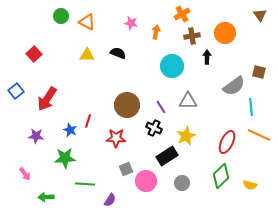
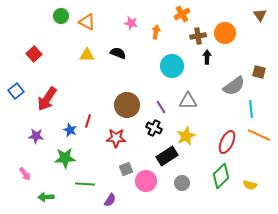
brown cross: moved 6 px right
cyan line: moved 2 px down
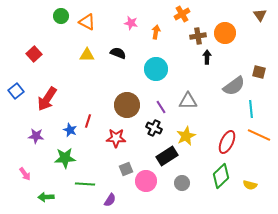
cyan circle: moved 16 px left, 3 px down
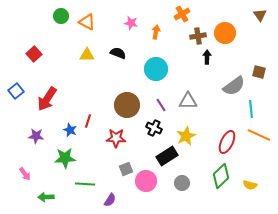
purple line: moved 2 px up
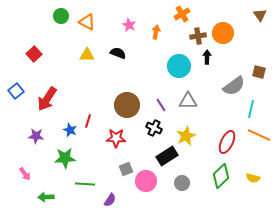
pink star: moved 2 px left, 2 px down; rotated 16 degrees clockwise
orange circle: moved 2 px left
cyan circle: moved 23 px right, 3 px up
cyan line: rotated 18 degrees clockwise
yellow semicircle: moved 3 px right, 7 px up
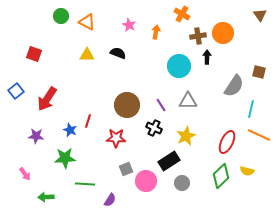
orange cross: rotated 28 degrees counterclockwise
red square: rotated 28 degrees counterclockwise
gray semicircle: rotated 20 degrees counterclockwise
black rectangle: moved 2 px right, 5 px down
yellow semicircle: moved 6 px left, 7 px up
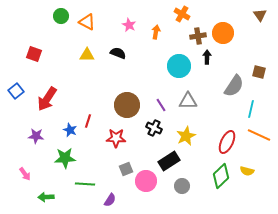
gray circle: moved 3 px down
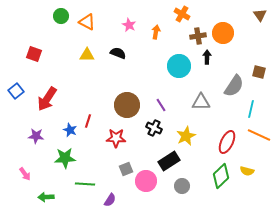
gray triangle: moved 13 px right, 1 px down
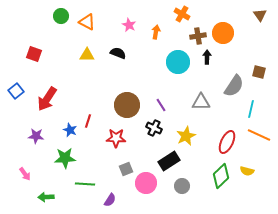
cyan circle: moved 1 px left, 4 px up
pink circle: moved 2 px down
